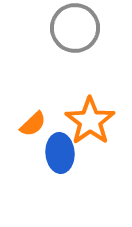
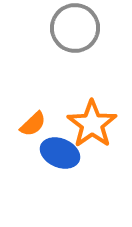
orange star: moved 2 px right, 3 px down
blue ellipse: rotated 63 degrees counterclockwise
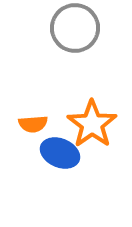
orange semicircle: rotated 40 degrees clockwise
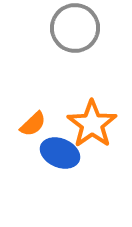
orange semicircle: rotated 40 degrees counterclockwise
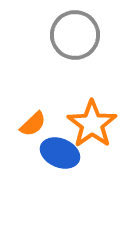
gray circle: moved 7 px down
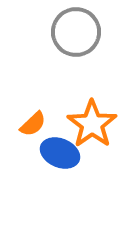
gray circle: moved 1 px right, 3 px up
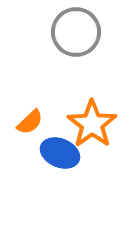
orange semicircle: moved 3 px left, 2 px up
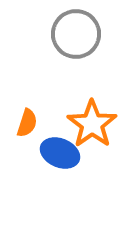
gray circle: moved 2 px down
orange semicircle: moved 3 px left, 1 px down; rotated 28 degrees counterclockwise
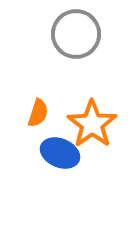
orange semicircle: moved 11 px right, 10 px up
